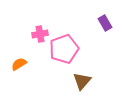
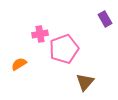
purple rectangle: moved 4 px up
brown triangle: moved 3 px right, 1 px down
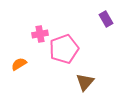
purple rectangle: moved 1 px right
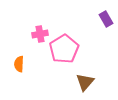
pink pentagon: rotated 12 degrees counterclockwise
orange semicircle: rotated 56 degrees counterclockwise
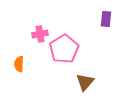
purple rectangle: rotated 35 degrees clockwise
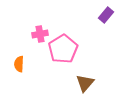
purple rectangle: moved 4 px up; rotated 35 degrees clockwise
pink pentagon: moved 1 px left
brown triangle: moved 1 px down
